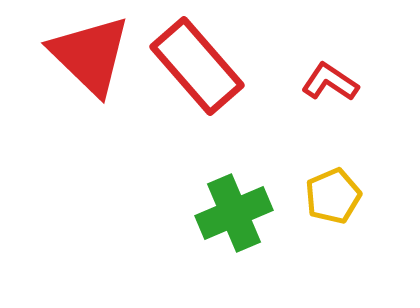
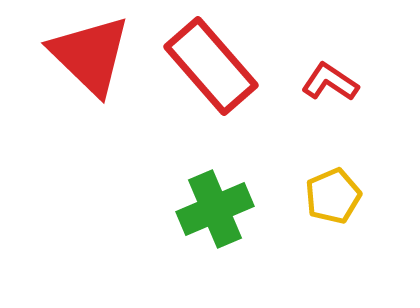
red rectangle: moved 14 px right
green cross: moved 19 px left, 4 px up
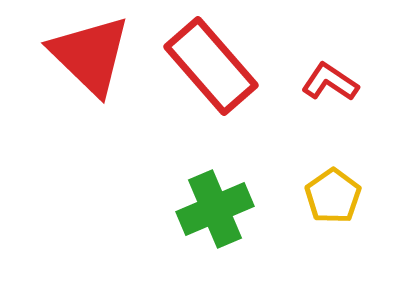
yellow pentagon: rotated 12 degrees counterclockwise
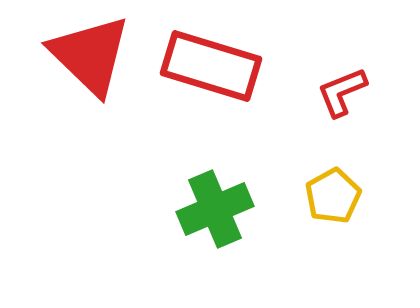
red rectangle: rotated 32 degrees counterclockwise
red L-shape: moved 12 px right, 10 px down; rotated 56 degrees counterclockwise
yellow pentagon: rotated 6 degrees clockwise
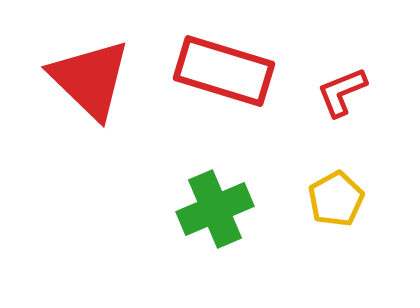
red triangle: moved 24 px down
red rectangle: moved 13 px right, 5 px down
yellow pentagon: moved 3 px right, 3 px down
